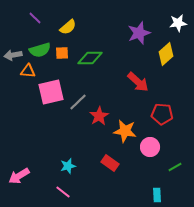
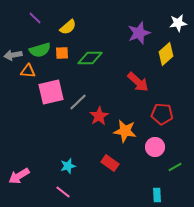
pink circle: moved 5 px right
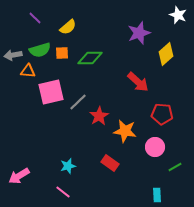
white star: moved 8 px up; rotated 30 degrees clockwise
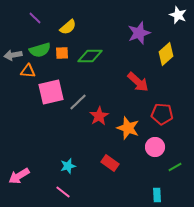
green diamond: moved 2 px up
orange star: moved 3 px right, 3 px up; rotated 10 degrees clockwise
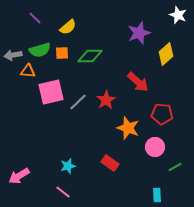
red star: moved 7 px right, 16 px up
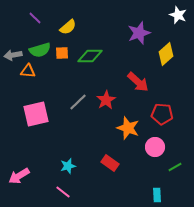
pink square: moved 15 px left, 22 px down
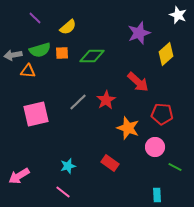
green diamond: moved 2 px right
green line: rotated 56 degrees clockwise
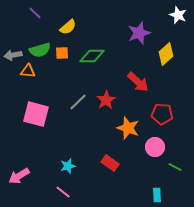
purple line: moved 5 px up
pink square: rotated 28 degrees clockwise
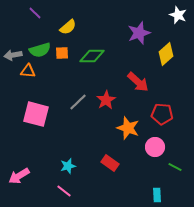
pink line: moved 1 px right, 1 px up
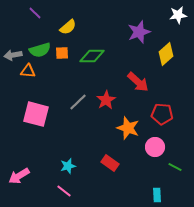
white star: rotated 30 degrees counterclockwise
purple star: moved 1 px up
